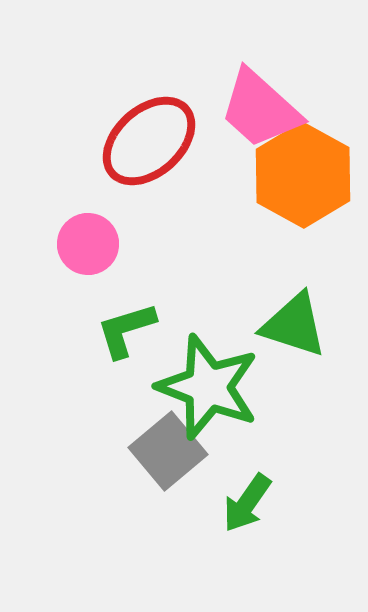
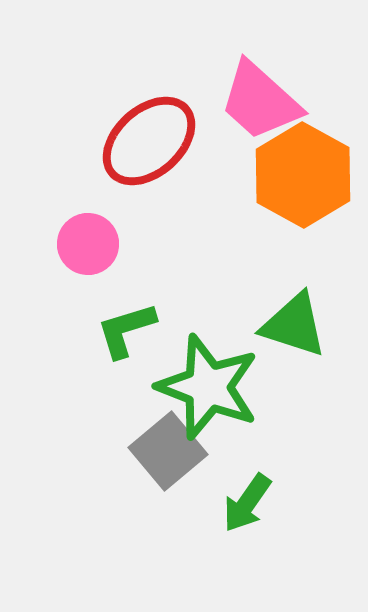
pink trapezoid: moved 8 px up
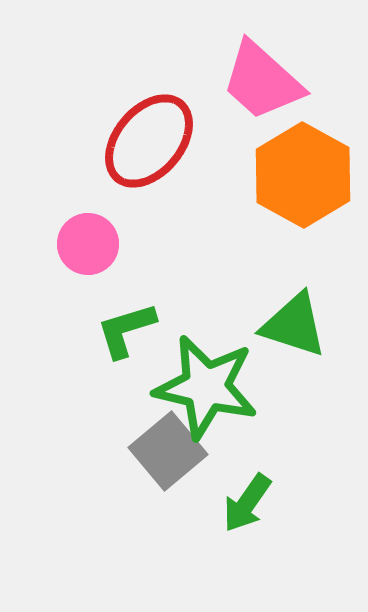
pink trapezoid: moved 2 px right, 20 px up
red ellipse: rotated 8 degrees counterclockwise
green star: moved 2 px left; rotated 8 degrees counterclockwise
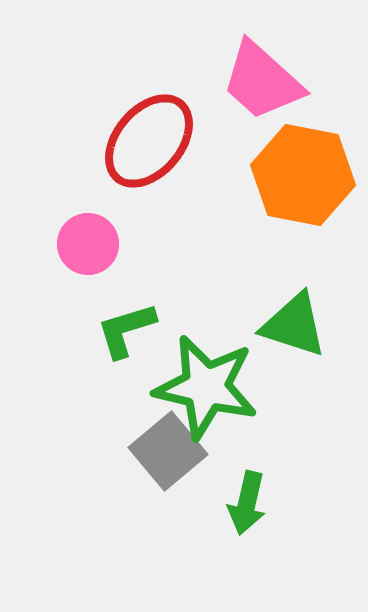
orange hexagon: rotated 18 degrees counterclockwise
green arrow: rotated 22 degrees counterclockwise
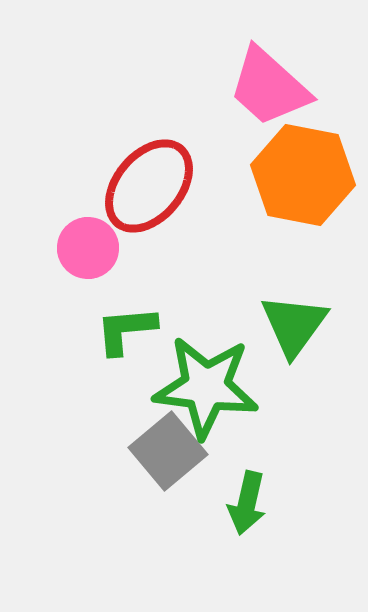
pink trapezoid: moved 7 px right, 6 px down
red ellipse: moved 45 px down
pink circle: moved 4 px down
green triangle: rotated 48 degrees clockwise
green L-shape: rotated 12 degrees clockwise
green star: rotated 6 degrees counterclockwise
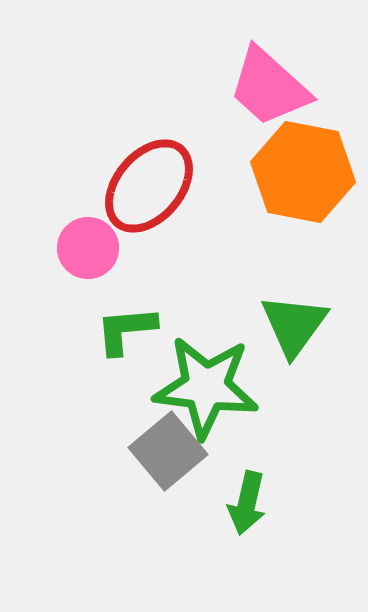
orange hexagon: moved 3 px up
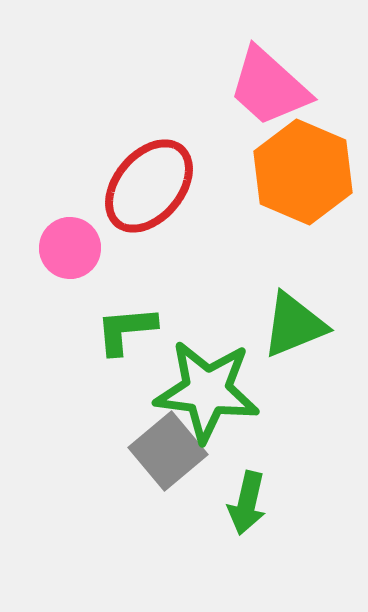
orange hexagon: rotated 12 degrees clockwise
pink circle: moved 18 px left
green triangle: rotated 32 degrees clockwise
green star: moved 1 px right, 4 px down
